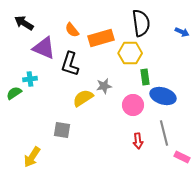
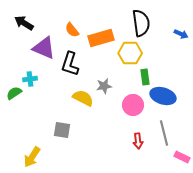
blue arrow: moved 1 px left, 2 px down
yellow semicircle: rotated 60 degrees clockwise
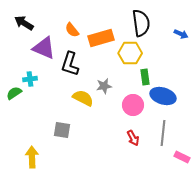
gray line: moved 1 px left; rotated 20 degrees clockwise
red arrow: moved 5 px left, 3 px up; rotated 21 degrees counterclockwise
yellow arrow: rotated 145 degrees clockwise
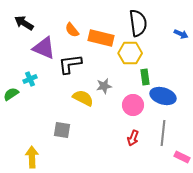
black semicircle: moved 3 px left
orange rectangle: rotated 30 degrees clockwise
black L-shape: rotated 65 degrees clockwise
cyan cross: rotated 16 degrees counterclockwise
green semicircle: moved 3 px left, 1 px down
red arrow: rotated 49 degrees clockwise
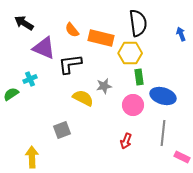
blue arrow: rotated 136 degrees counterclockwise
green rectangle: moved 6 px left
gray square: rotated 30 degrees counterclockwise
red arrow: moved 7 px left, 3 px down
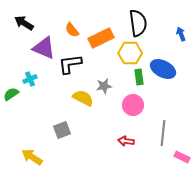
orange rectangle: rotated 40 degrees counterclockwise
blue ellipse: moved 27 px up; rotated 10 degrees clockwise
red arrow: rotated 77 degrees clockwise
yellow arrow: rotated 55 degrees counterclockwise
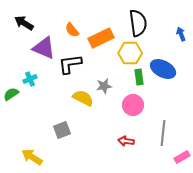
pink rectangle: rotated 56 degrees counterclockwise
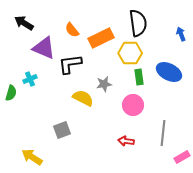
blue ellipse: moved 6 px right, 3 px down
gray star: moved 2 px up
green semicircle: moved 1 px up; rotated 140 degrees clockwise
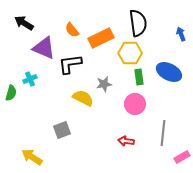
pink circle: moved 2 px right, 1 px up
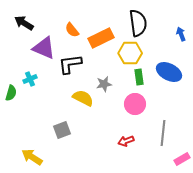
red arrow: rotated 28 degrees counterclockwise
pink rectangle: moved 2 px down
